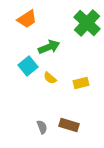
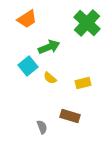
yellow rectangle: moved 2 px right
brown rectangle: moved 1 px right, 9 px up
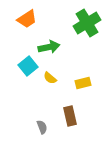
green cross: rotated 16 degrees clockwise
green arrow: rotated 10 degrees clockwise
brown rectangle: rotated 60 degrees clockwise
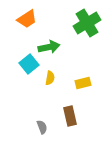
cyan square: moved 1 px right, 2 px up
yellow semicircle: rotated 120 degrees counterclockwise
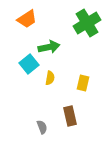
yellow rectangle: rotated 63 degrees counterclockwise
